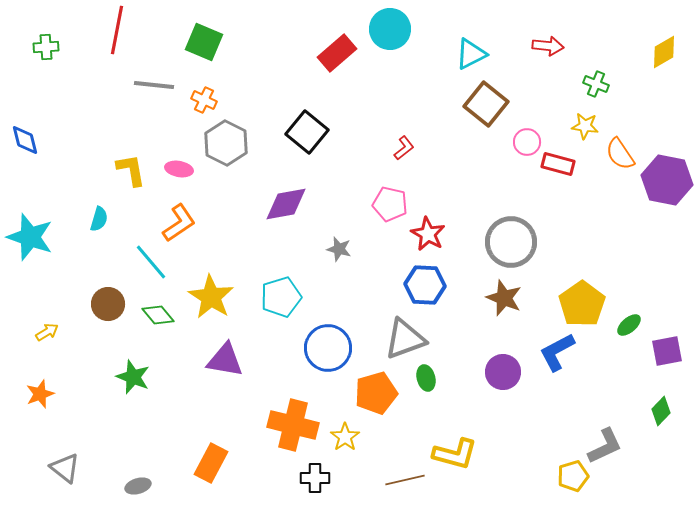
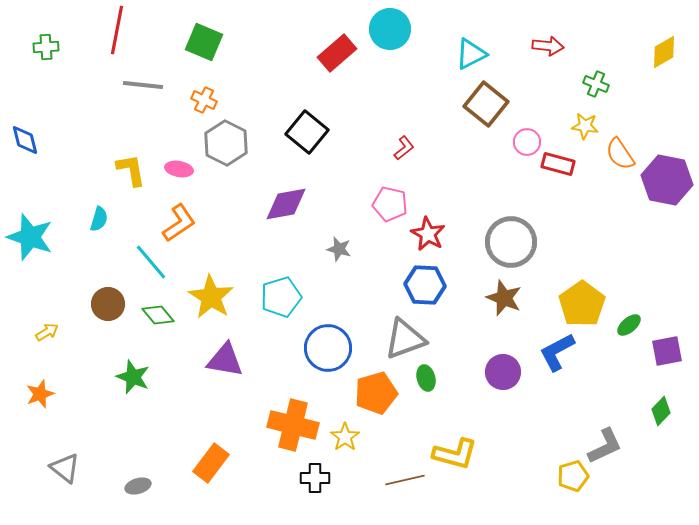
gray line at (154, 85): moved 11 px left
orange rectangle at (211, 463): rotated 9 degrees clockwise
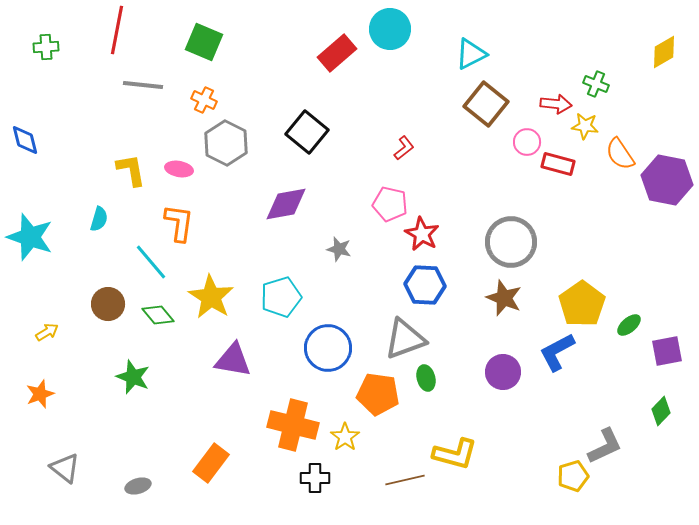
red arrow at (548, 46): moved 8 px right, 58 px down
orange L-shape at (179, 223): rotated 48 degrees counterclockwise
red star at (428, 234): moved 6 px left
purple triangle at (225, 360): moved 8 px right
orange pentagon at (376, 393): moved 2 px right, 1 px down; rotated 24 degrees clockwise
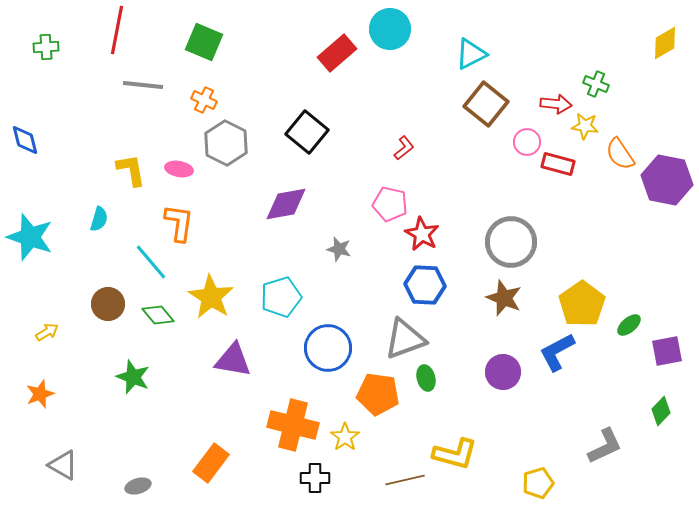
yellow diamond at (664, 52): moved 1 px right, 9 px up
gray triangle at (65, 468): moved 2 px left, 3 px up; rotated 8 degrees counterclockwise
yellow pentagon at (573, 476): moved 35 px left, 7 px down
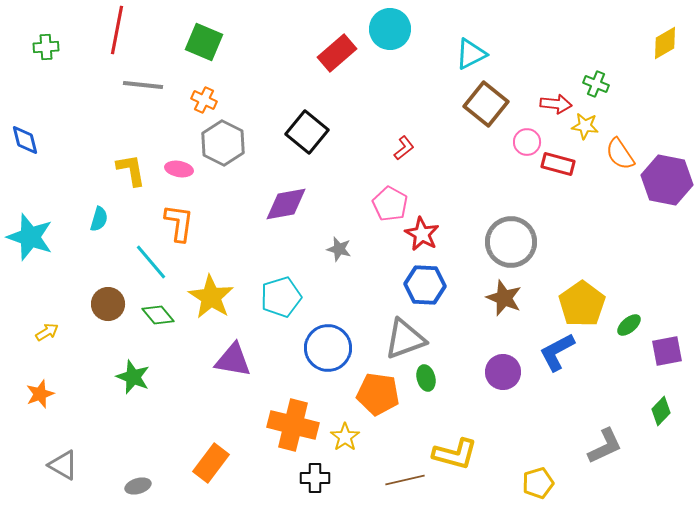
gray hexagon at (226, 143): moved 3 px left
pink pentagon at (390, 204): rotated 16 degrees clockwise
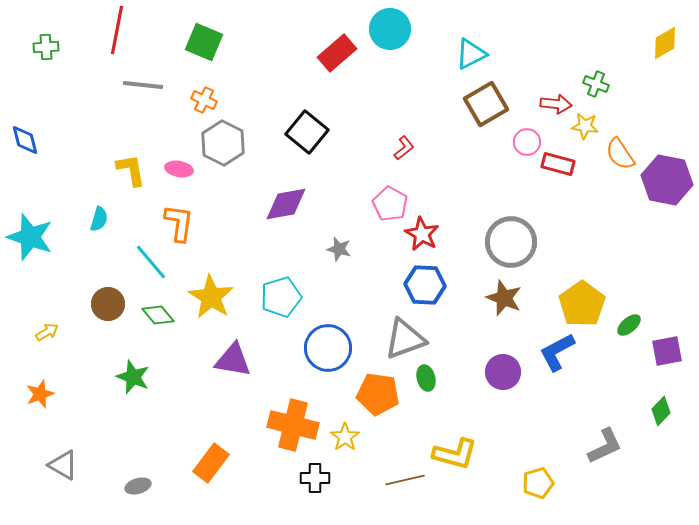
brown square at (486, 104): rotated 21 degrees clockwise
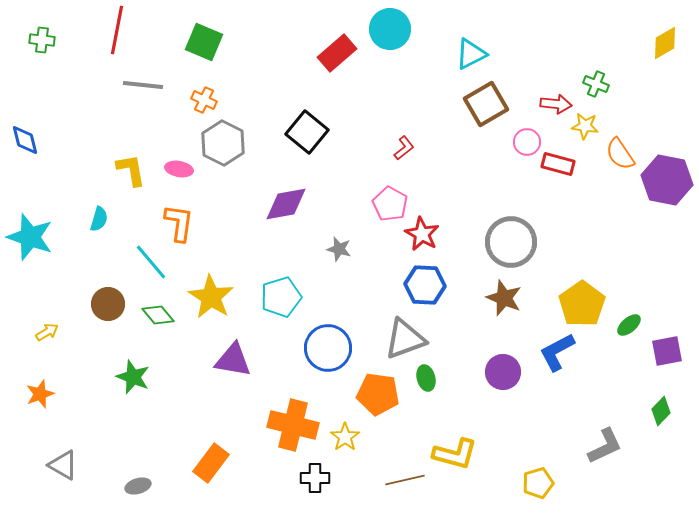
green cross at (46, 47): moved 4 px left, 7 px up; rotated 10 degrees clockwise
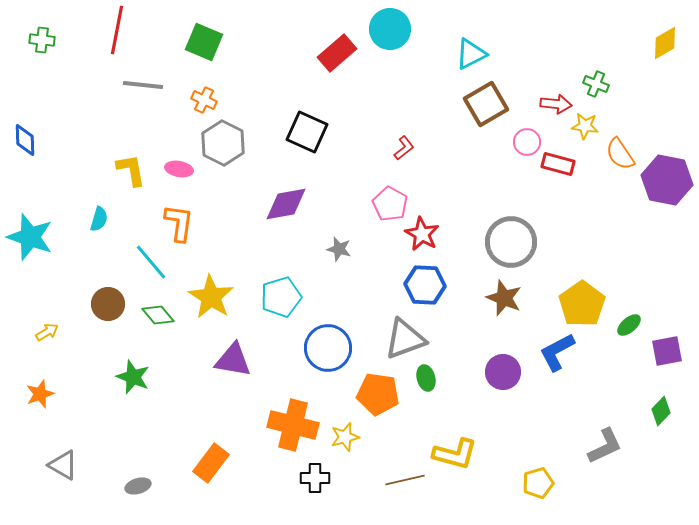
black square at (307, 132): rotated 15 degrees counterclockwise
blue diamond at (25, 140): rotated 12 degrees clockwise
yellow star at (345, 437): rotated 20 degrees clockwise
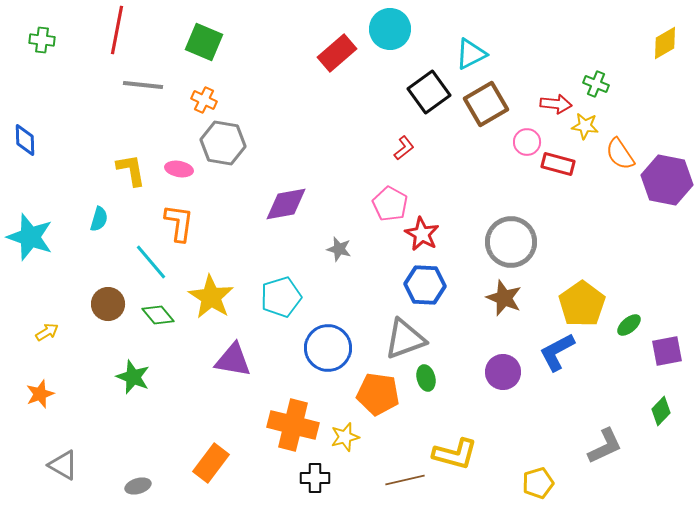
black square at (307, 132): moved 122 px right, 40 px up; rotated 30 degrees clockwise
gray hexagon at (223, 143): rotated 18 degrees counterclockwise
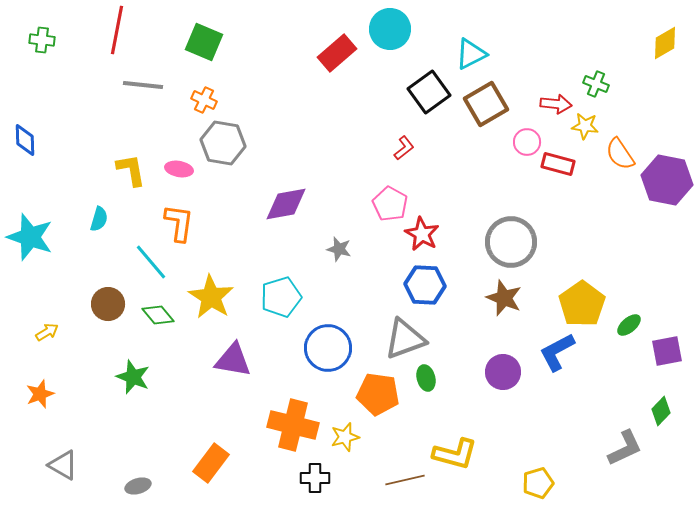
gray L-shape at (605, 446): moved 20 px right, 2 px down
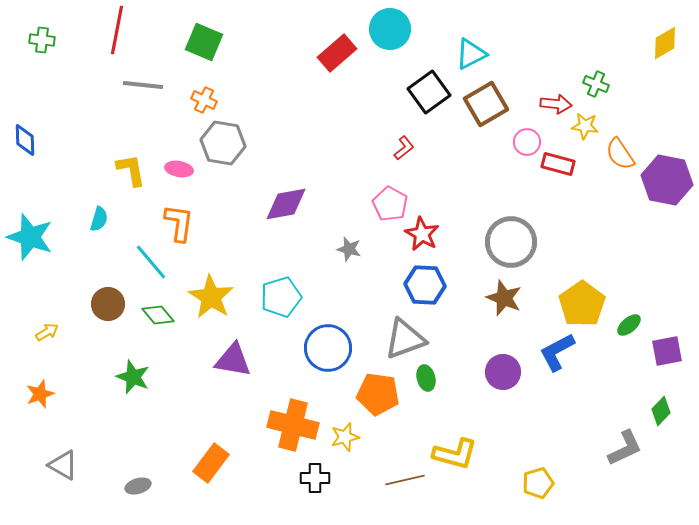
gray star at (339, 249): moved 10 px right
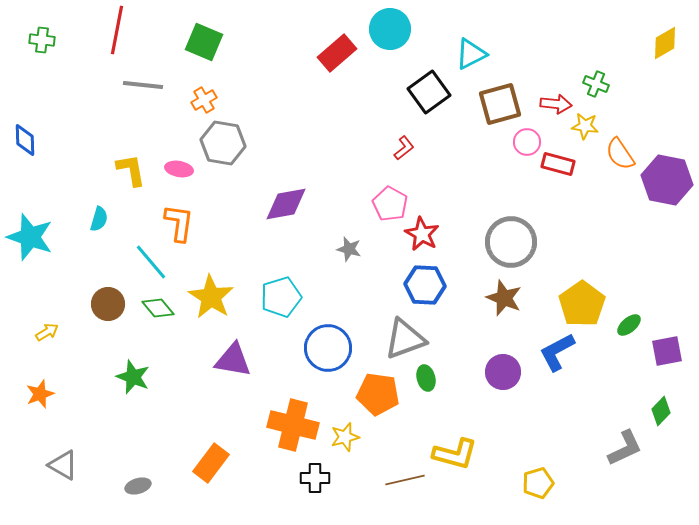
orange cross at (204, 100): rotated 35 degrees clockwise
brown square at (486, 104): moved 14 px right; rotated 15 degrees clockwise
green diamond at (158, 315): moved 7 px up
